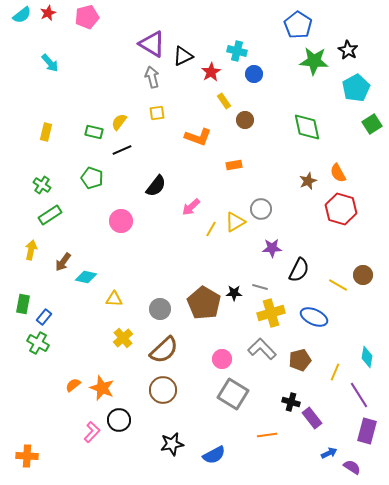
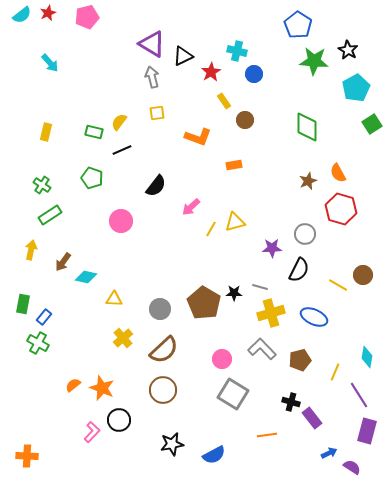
green diamond at (307, 127): rotated 12 degrees clockwise
gray circle at (261, 209): moved 44 px right, 25 px down
yellow triangle at (235, 222): rotated 15 degrees clockwise
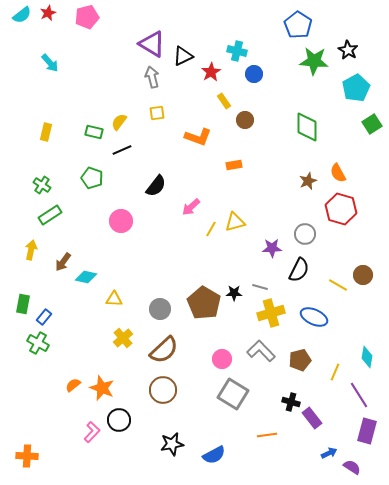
gray L-shape at (262, 349): moved 1 px left, 2 px down
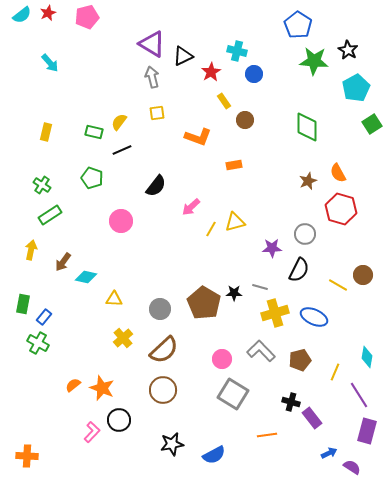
yellow cross at (271, 313): moved 4 px right
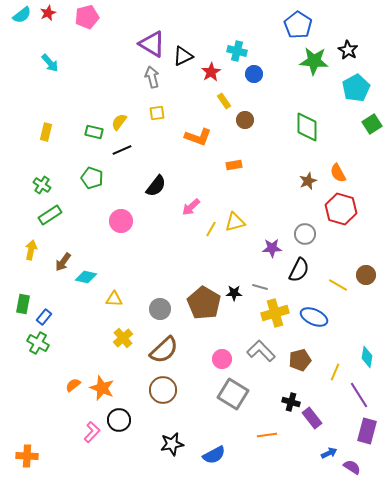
brown circle at (363, 275): moved 3 px right
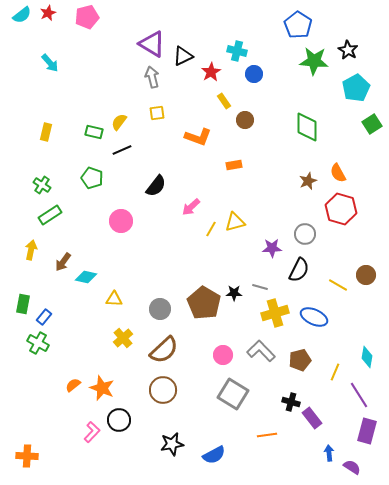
pink circle at (222, 359): moved 1 px right, 4 px up
blue arrow at (329, 453): rotated 70 degrees counterclockwise
